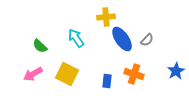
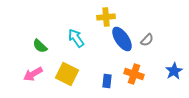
blue star: moved 2 px left
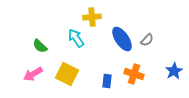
yellow cross: moved 14 px left
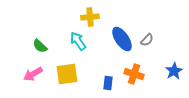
yellow cross: moved 2 px left
cyan arrow: moved 2 px right, 3 px down
yellow square: rotated 35 degrees counterclockwise
blue rectangle: moved 1 px right, 2 px down
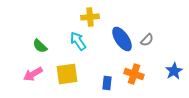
blue rectangle: moved 1 px left
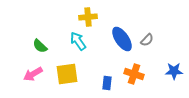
yellow cross: moved 2 px left
blue star: rotated 30 degrees clockwise
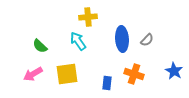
blue ellipse: rotated 30 degrees clockwise
blue star: rotated 30 degrees clockwise
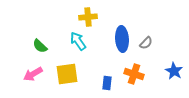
gray semicircle: moved 1 px left, 3 px down
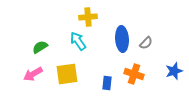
green semicircle: moved 1 px down; rotated 105 degrees clockwise
blue star: rotated 24 degrees clockwise
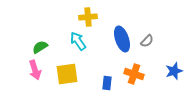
blue ellipse: rotated 15 degrees counterclockwise
gray semicircle: moved 1 px right, 2 px up
pink arrow: moved 2 px right, 4 px up; rotated 78 degrees counterclockwise
